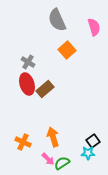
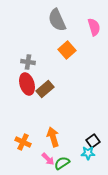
gray cross: rotated 24 degrees counterclockwise
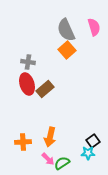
gray semicircle: moved 9 px right, 10 px down
orange arrow: moved 3 px left; rotated 150 degrees counterclockwise
orange cross: rotated 28 degrees counterclockwise
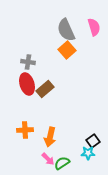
orange cross: moved 2 px right, 12 px up
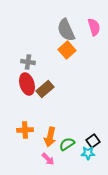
green semicircle: moved 5 px right, 19 px up
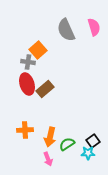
orange square: moved 29 px left
pink arrow: rotated 24 degrees clockwise
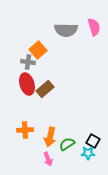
gray semicircle: rotated 65 degrees counterclockwise
black square: rotated 24 degrees counterclockwise
